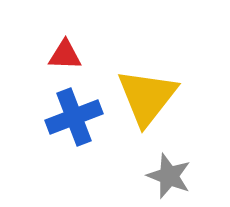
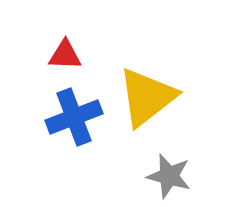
yellow triangle: rotated 14 degrees clockwise
gray star: rotated 6 degrees counterclockwise
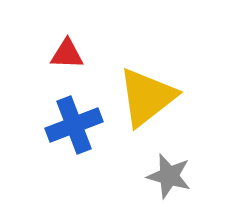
red triangle: moved 2 px right, 1 px up
blue cross: moved 8 px down
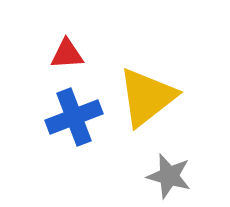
red triangle: rotated 6 degrees counterclockwise
blue cross: moved 8 px up
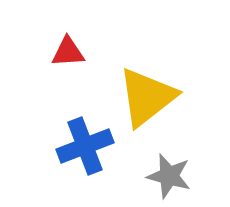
red triangle: moved 1 px right, 2 px up
blue cross: moved 11 px right, 29 px down
